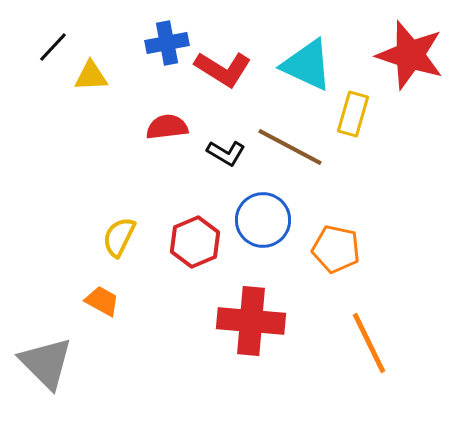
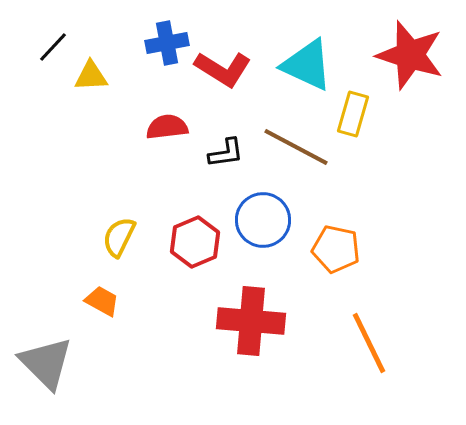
brown line: moved 6 px right
black L-shape: rotated 39 degrees counterclockwise
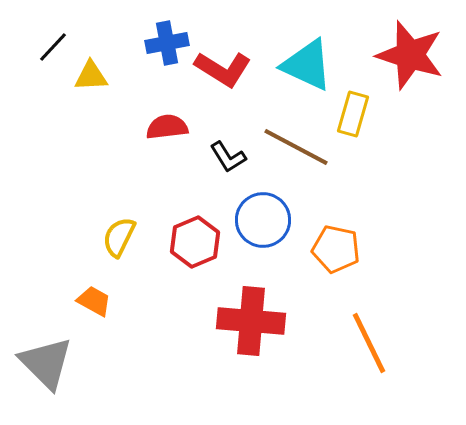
black L-shape: moved 2 px right, 4 px down; rotated 66 degrees clockwise
orange trapezoid: moved 8 px left
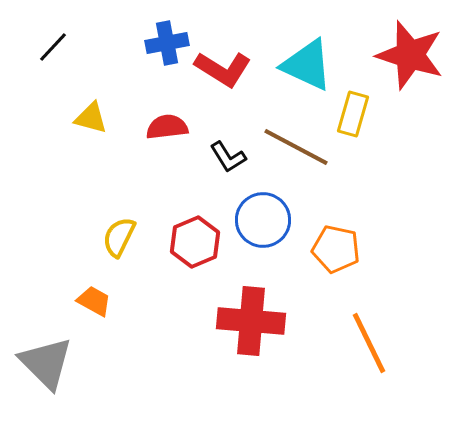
yellow triangle: moved 42 px down; rotated 18 degrees clockwise
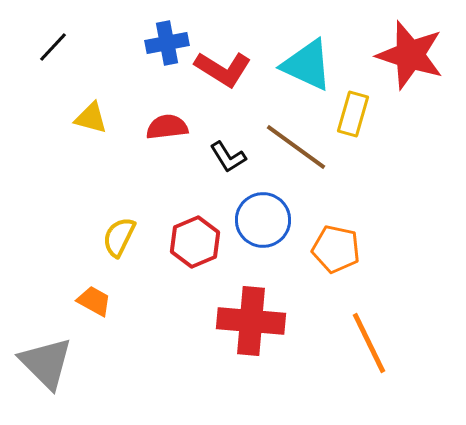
brown line: rotated 8 degrees clockwise
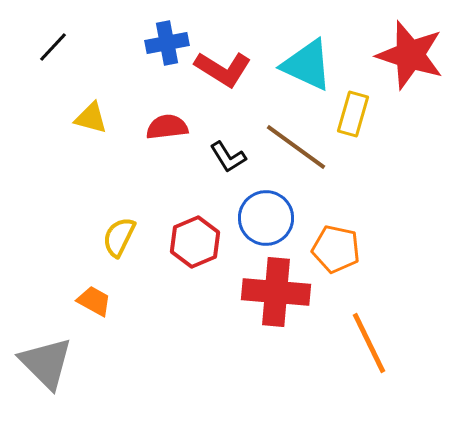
blue circle: moved 3 px right, 2 px up
red cross: moved 25 px right, 29 px up
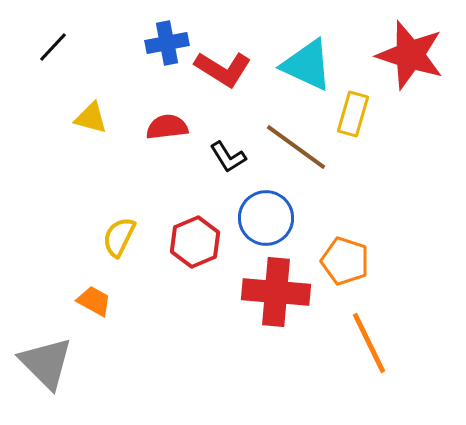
orange pentagon: moved 9 px right, 12 px down; rotated 6 degrees clockwise
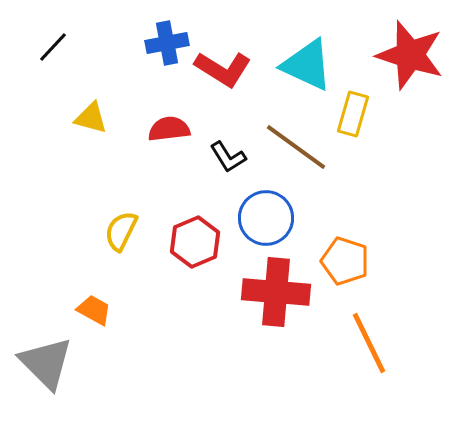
red semicircle: moved 2 px right, 2 px down
yellow semicircle: moved 2 px right, 6 px up
orange trapezoid: moved 9 px down
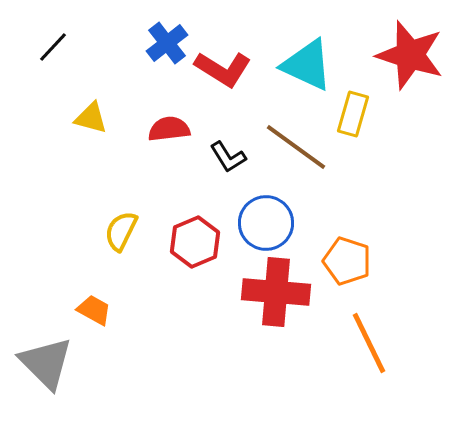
blue cross: rotated 27 degrees counterclockwise
blue circle: moved 5 px down
orange pentagon: moved 2 px right
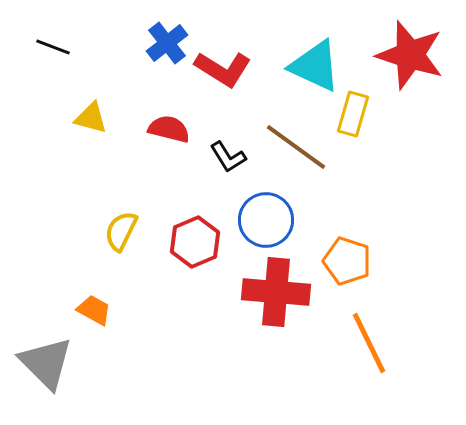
black line: rotated 68 degrees clockwise
cyan triangle: moved 8 px right, 1 px down
red semicircle: rotated 21 degrees clockwise
blue circle: moved 3 px up
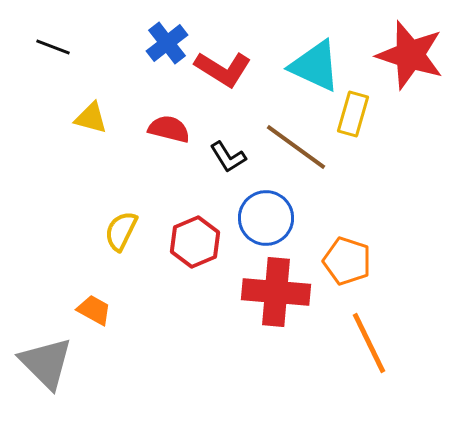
blue circle: moved 2 px up
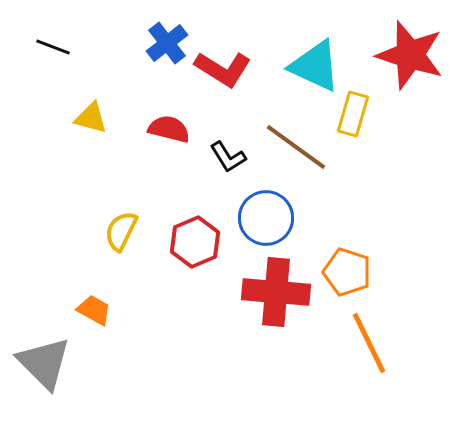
orange pentagon: moved 11 px down
gray triangle: moved 2 px left
